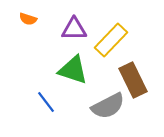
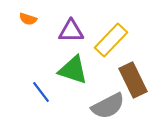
purple triangle: moved 3 px left, 2 px down
blue line: moved 5 px left, 10 px up
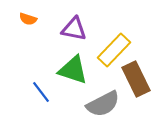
purple triangle: moved 3 px right, 2 px up; rotated 12 degrees clockwise
yellow rectangle: moved 3 px right, 10 px down
brown rectangle: moved 3 px right, 1 px up
gray semicircle: moved 5 px left, 2 px up
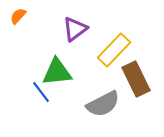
orange semicircle: moved 10 px left, 3 px up; rotated 114 degrees clockwise
purple triangle: moved 1 px right; rotated 48 degrees counterclockwise
green triangle: moved 16 px left, 2 px down; rotated 24 degrees counterclockwise
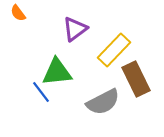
orange semicircle: moved 3 px up; rotated 78 degrees counterclockwise
gray semicircle: moved 2 px up
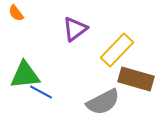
orange semicircle: moved 2 px left
yellow rectangle: moved 3 px right
green triangle: moved 32 px left, 3 px down
brown rectangle: rotated 48 degrees counterclockwise
blue line: rotated 25 degrees counterclockwise
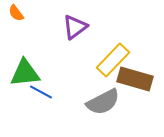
purple triangle: moved 2 px up
yellow rectangle: moved 4 px left, 10 px down
green triangle: moved 2 px up
brown rectangle: moved 1 px left
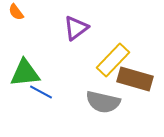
orange semicircle: moved 1 px up
purple triangle: moved 1 px right, 1 px down
gray semicircle: rotated 40 degrees clockwise
